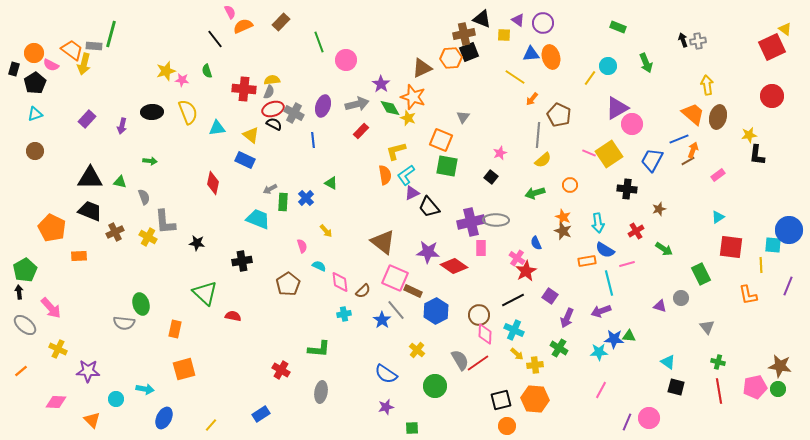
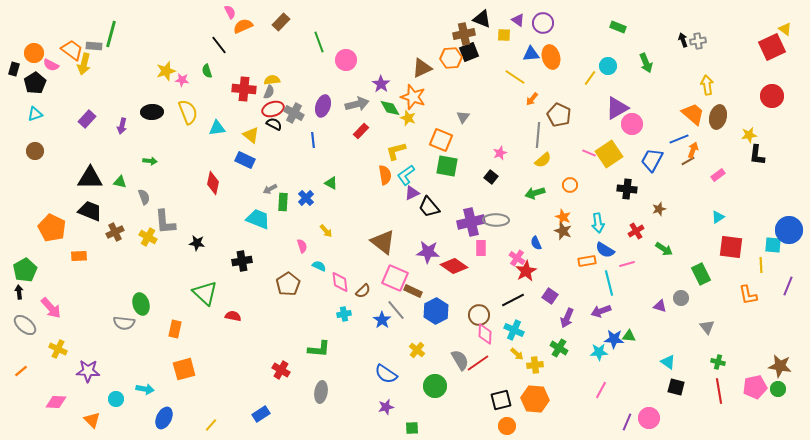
black line at (215, 39): moved 4 px right, 6 px down
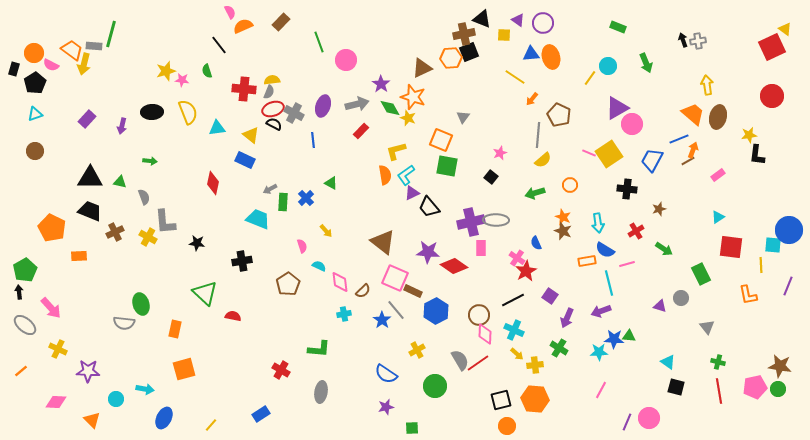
yellow cross at (417, 350): rotated 21 degrees clockwise
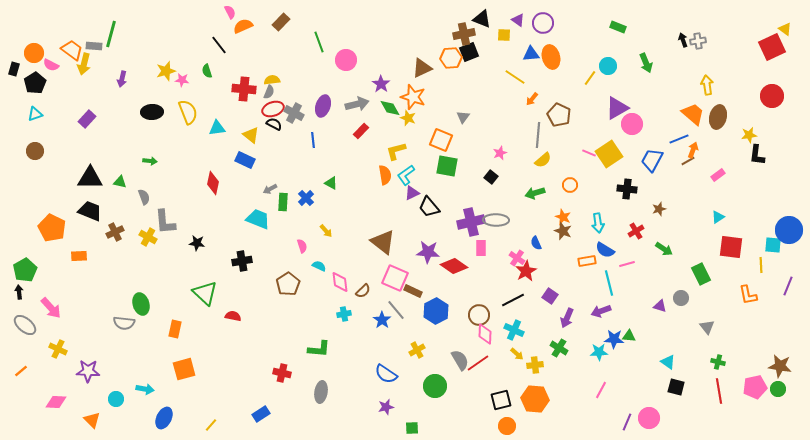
purple arrow at (122, 126): moved 47 px up
red cross at (281, 370): moved 1 px right, 3 px down; rotated 18 degrees counterclockwise
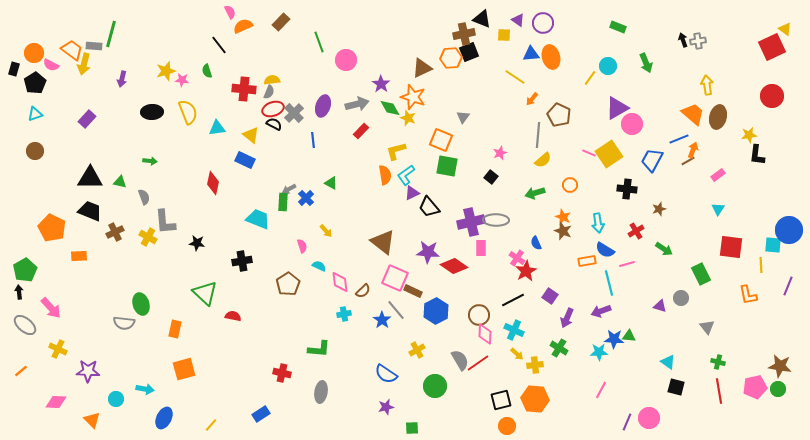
gray cross at (294, 113): rotated 18 degrees clockwise
gray arrow at (270, 189): moved 19 px right
cyan triangle at (718, 217): moved 8 px up; rotated 24 degrees counterclockwise
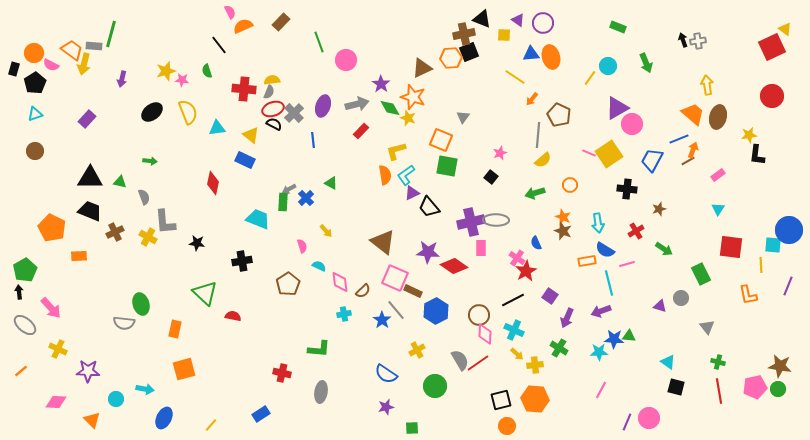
black ellipse at (152, 112): rotated 35 degrees counterclockwise
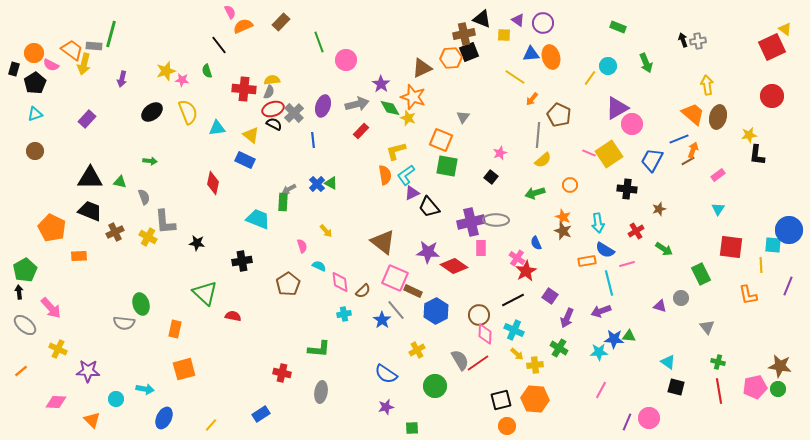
blue cross at (306, 198): moved 11 px right, 14 px up
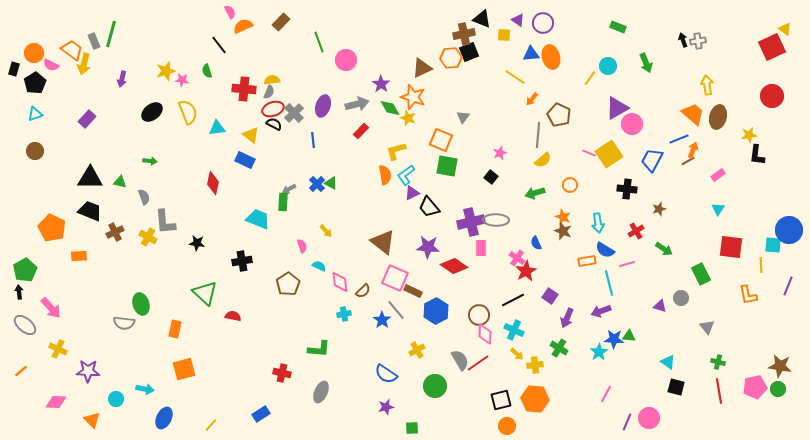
gray rectangle at (94, 46): moved 5 px up; rotated 63 degrees clockwise
purple star at (428, 252): moved 5 px up
cyan star at (599, 352): rotated 30 degrees counterclockwise
pink line at (601, 390): moved 5 px right, 4 px down
gray ellipse at (321, 392): rotated 15 degrees clockwise
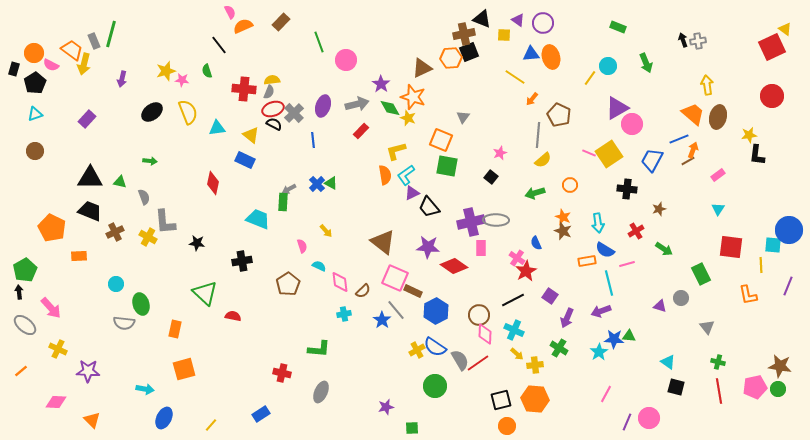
blue semicircle at (386, 374): moved 49 px right, 27 px up
cyan circle at (116, 399): moved 115 px up
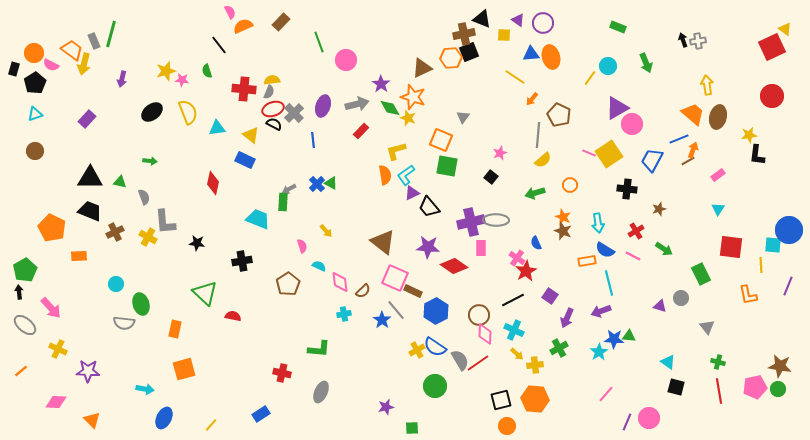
pink line at (627, 264): moved 6 px right, 8 px up; rotated 42 degrees clockwise
green cross at (559, 348): rotated 30 degrees clockwise
pink line at (606, 394): rotated 12 degrees clockwise
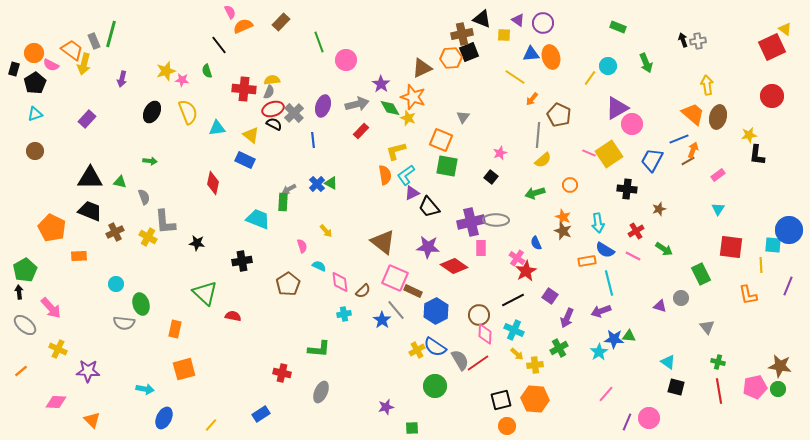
brown cross at (464, 34): moved 2 px left
black ellipse at (152, 112): rotated 25 degrees counterclockwise
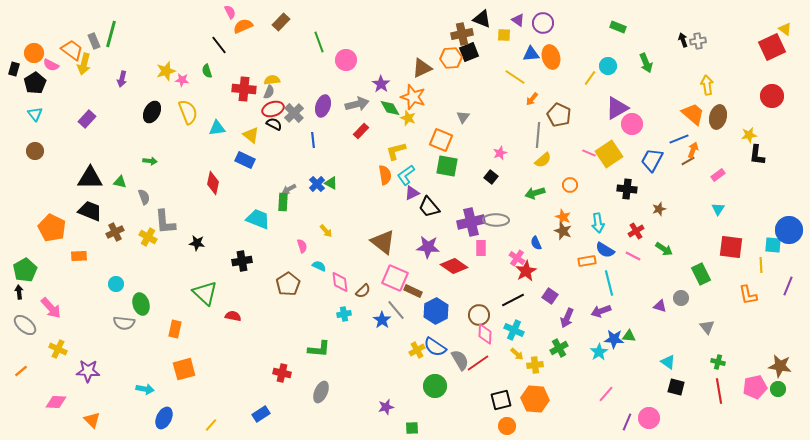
cyan triangle at (35, 114): rotated 49 degrees counterclockwise
